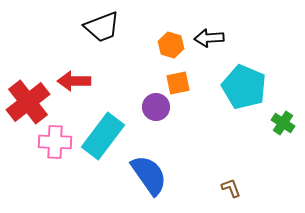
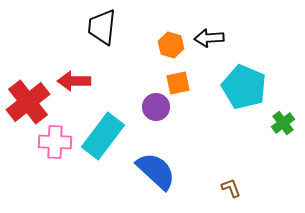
black trapezoid: rotated 117 degrees clockwise
green cross: rotated 20 degrees clockwise
blue semicircle: moved 7 px right, 4 px up; rotated 12 degrees counterclockwise
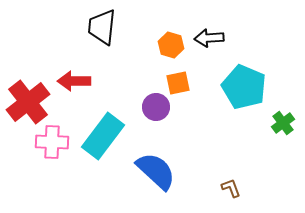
pink cross: moved 3 px left
